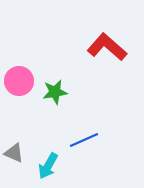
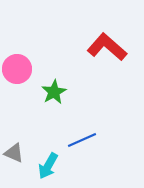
pink circle: moved 2 px left, 12 px up
green star: moved 1 px left; rotated 20 degrees counterclockwise
blue line: moved 2 px left
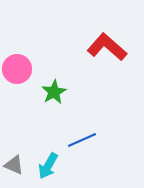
gray triangle: moved 12 px down
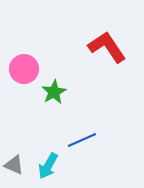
red L-shape: rotated 15 degrees clockwise
pink circle: moved 7 px right
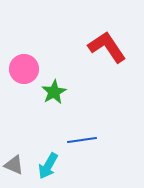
blue line: rotated 16 degrees clockwise
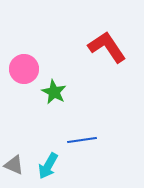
green star: rotated 15 degrees counterclockwise
